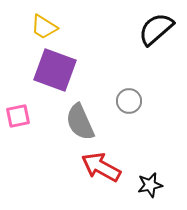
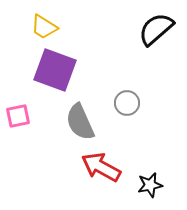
gray circle: moved 2 px left, 2 px down
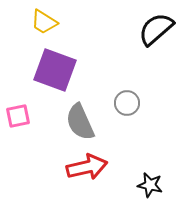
yellow trapezoid: moved 5 px up
red arrow: moved 14 px left; rotated 138 degrees clockwise
black star: rotated 25 degrees clockwise
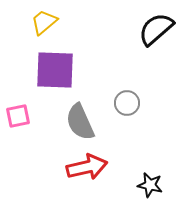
yellow trapezoid: rotated 108 degrees clockwise
purple square: rotated 18 degrees counterclockwise
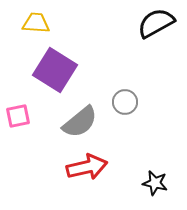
yellow trapezoid: moved 8 px left, 1 px down; rotated 44 degrees clockwise
black semicircle: moved 6 px up; rotated 12 degrees clockwise
purple square: rotated 30 degrees clockwise
gray circle: moved 2 px left, 1 px up
gray semicircle: rotated 105 degrees counterclockwise
black star: moved 5 px right, 2 px up
